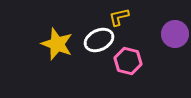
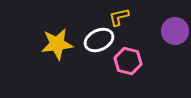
purple circle: moved 3 px up
yellow star: rotated 28 degrees counterclockwise
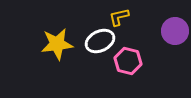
white ellipse: moved 1 px right, 1 px down
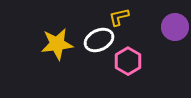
purple circle: moved 4 px up
white ellipse: moved 1 px left, 1 px up
pink hexagon: rotated 16 degrees clockwise
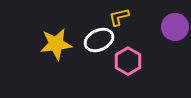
yellow star: moved 1 px left
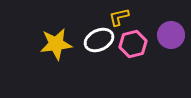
purple circle: moved 4 px left, 8 px down
pink hexagon: moved 5 px right, 17 px up; rotated 16 degrees clockwise
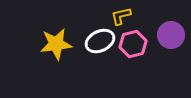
yellow L-shape: moved 2 px right, 1 px up
white ellipse: moved 1 px right, 1 px down
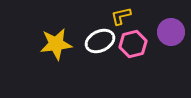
purple circle: moved 3 px up
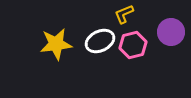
yellow L-shape: moved 3 px right, 2 px up; rotated 10 degrees counterclockwise
pink hexagon: moved 1 px down
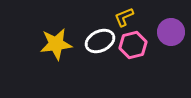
yellow L-shape: moved 3 px down
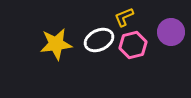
white ellipse: moved 1 px left, 1 px up
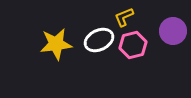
purple circle: moved 2 px right, 1 px up
